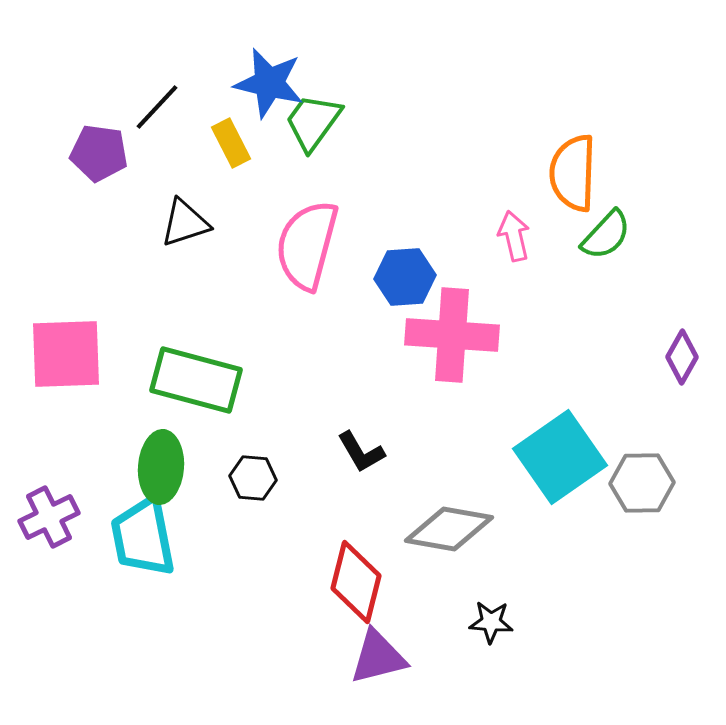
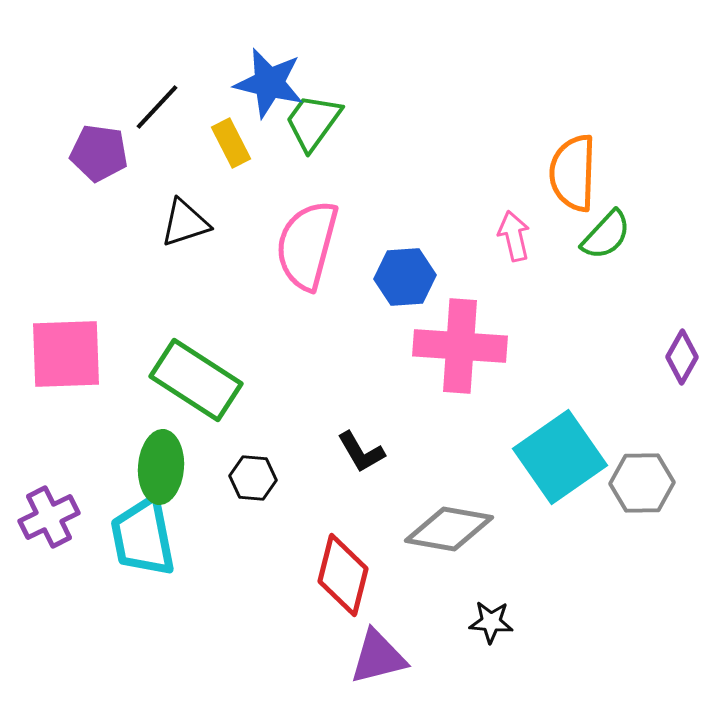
pink cross: moved 8 px right, 11 px down
green rectangle: rotated 18 degrees clockwise
red diamond: moved 13 px left, 7 px up
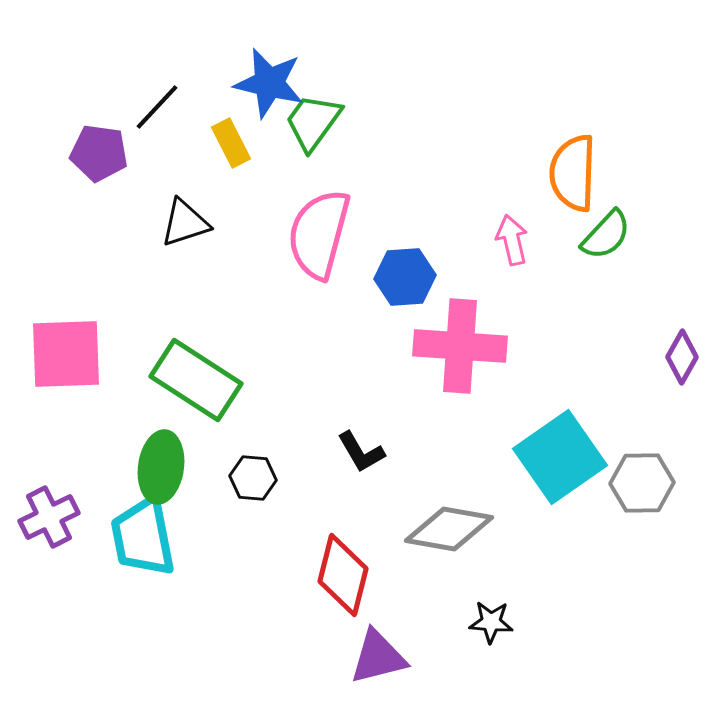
pink arrow: moved 2 px left, 4 px down
pink semicircle: moved 12 px right, 11 px up
green ellipse: rotated 4 degrees clockwise
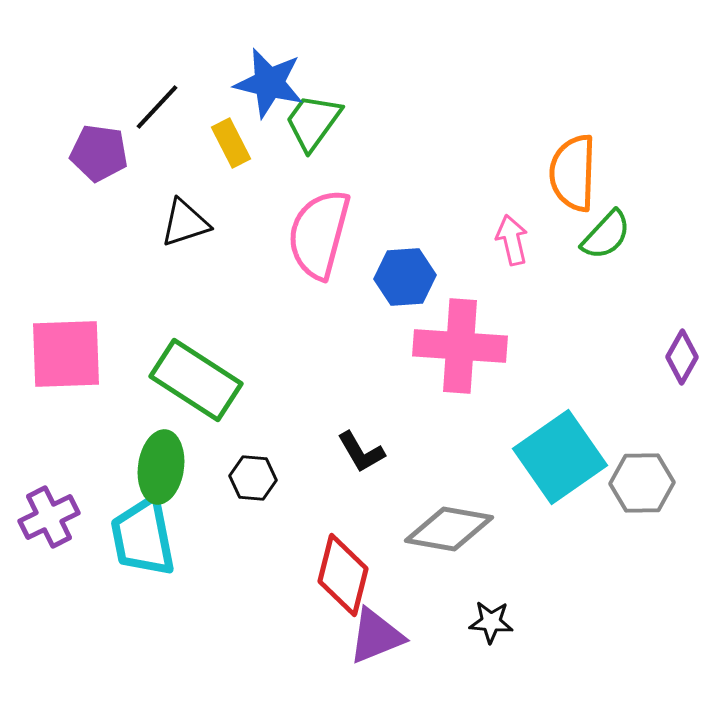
purple triangle: moved 2 px left, 21 px up; rotated 8 degrees counterclockwise
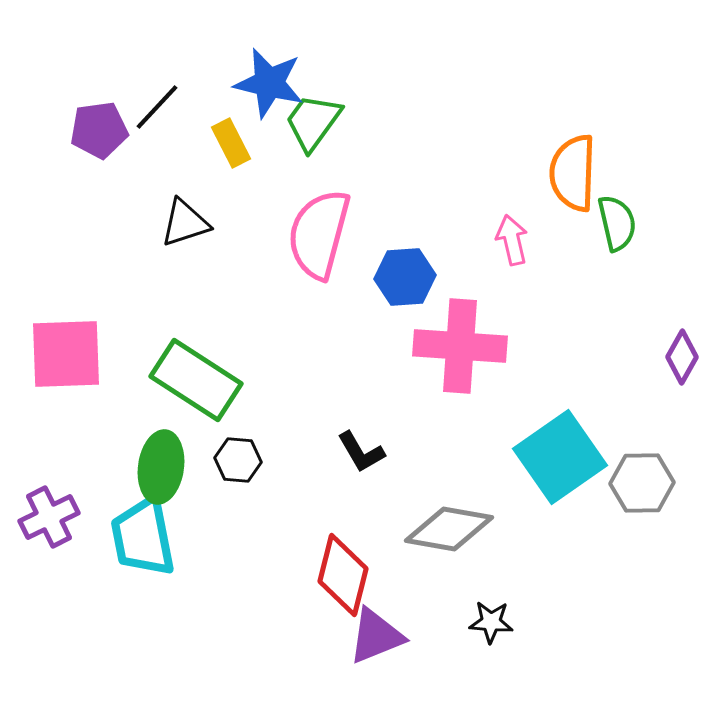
purple pentagon: moved 23 px up; rotated 16 degrees counterclockwise
green semicircle: moved 11 px right, 12 px up; rotated 56 degrees counterclockwise
black hexagon: moved 15 px left, 18 px up
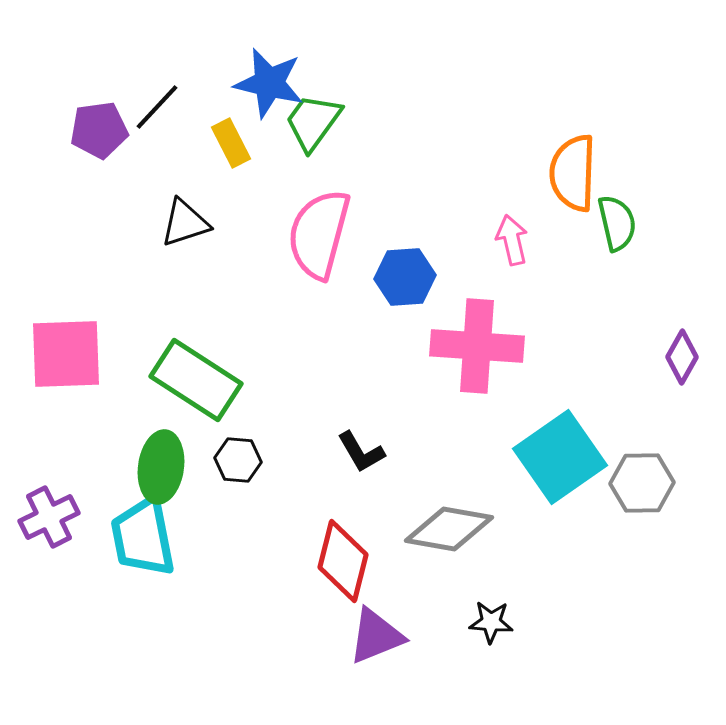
pink cross: moved 17 px right
red diamond: moved 14 px up
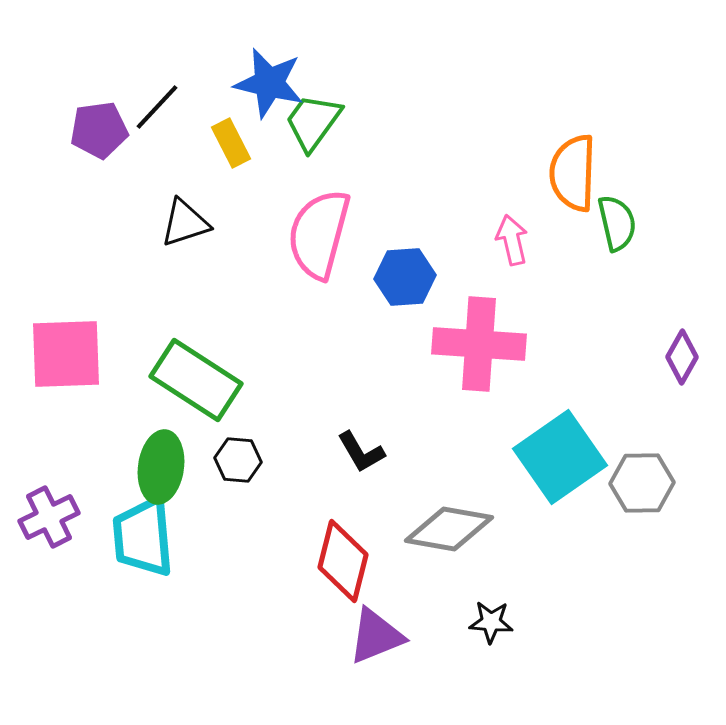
pink cross: moved 2 px right, 2 px up
cyan trapezoid: rotated 6 degrees clockwise
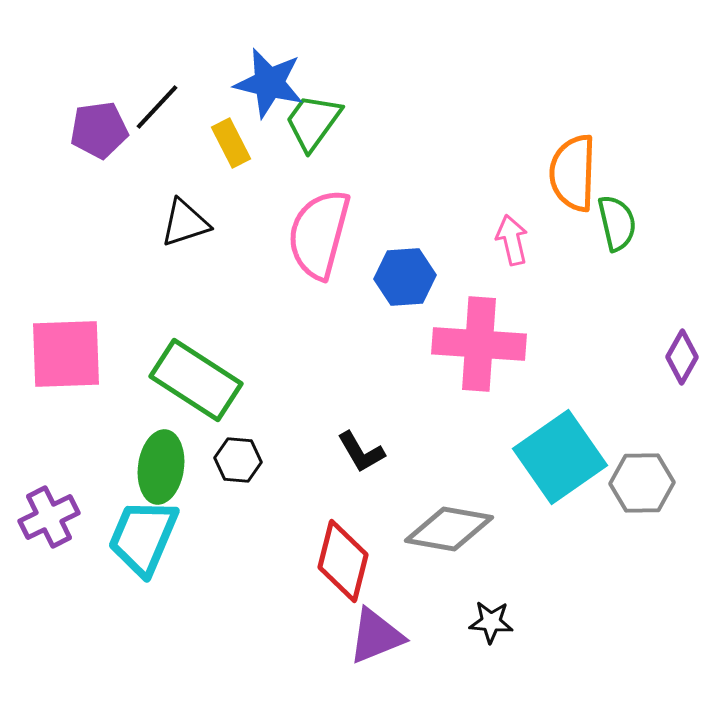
cyan trapezoid: rotated 28 degrees clockwise
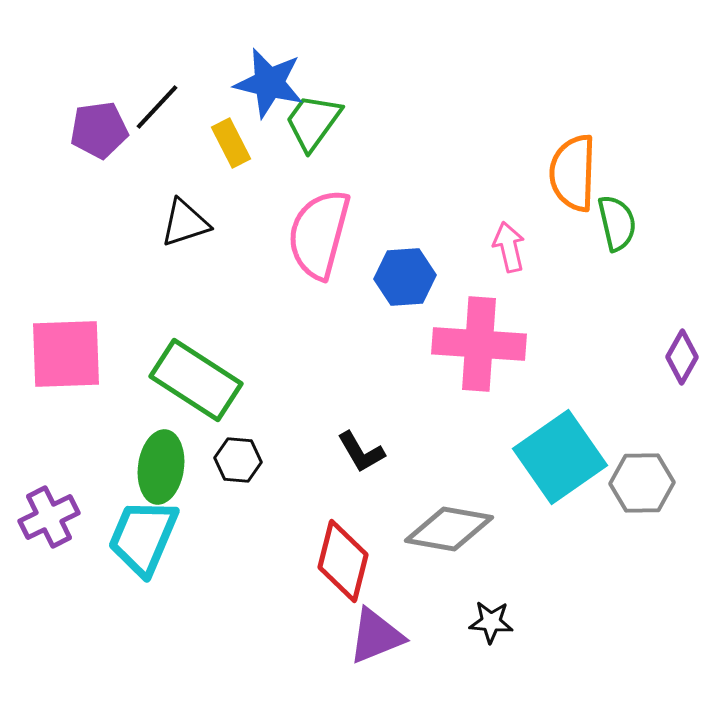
pink arrow: moved 3 px left, 7 px down
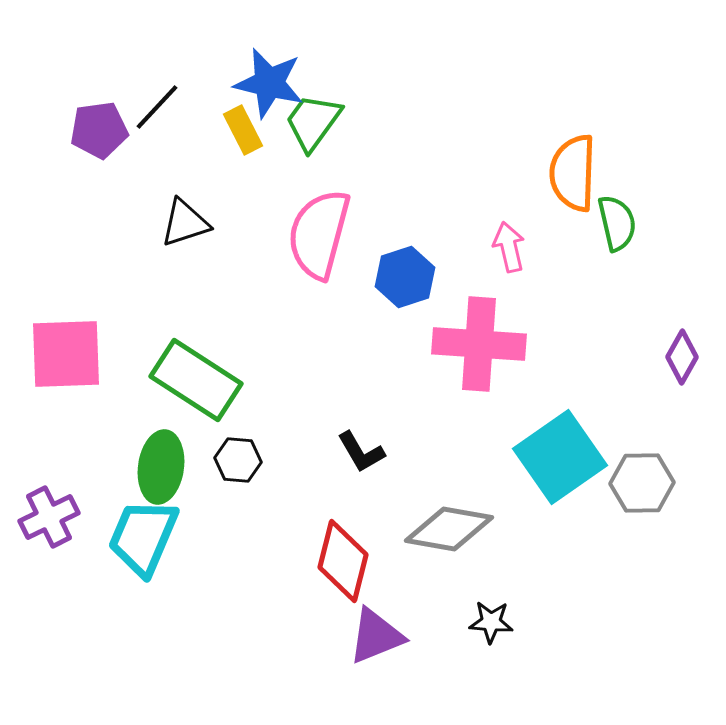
yellow rectangle: moved 12 px right, 13 px up
blue hexagon: rotated 14 degrees counterclockwise
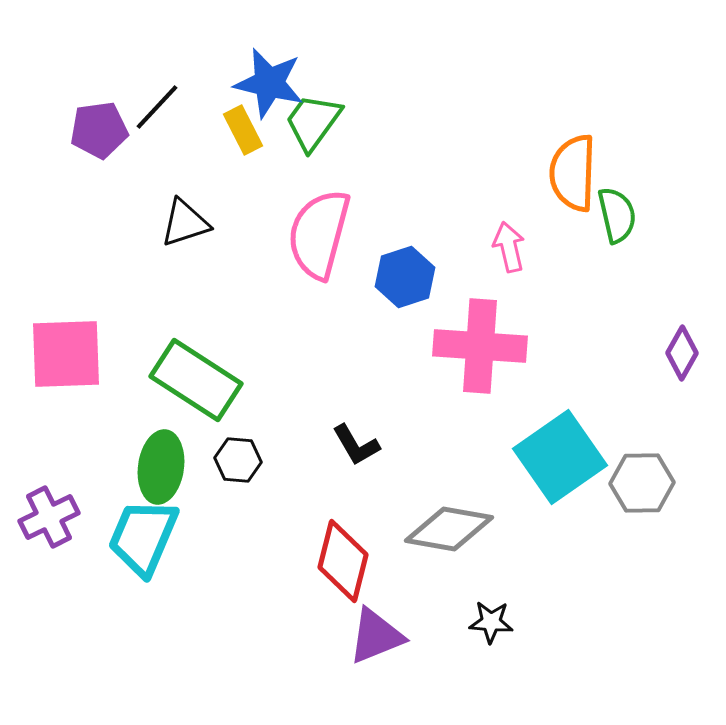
green semicircle: moved 8 px up
pink cross: moved 1 px right, 2 px down
purple diamond: moved 4 px up
black L-shape: moved 5 px left, 7 px up
